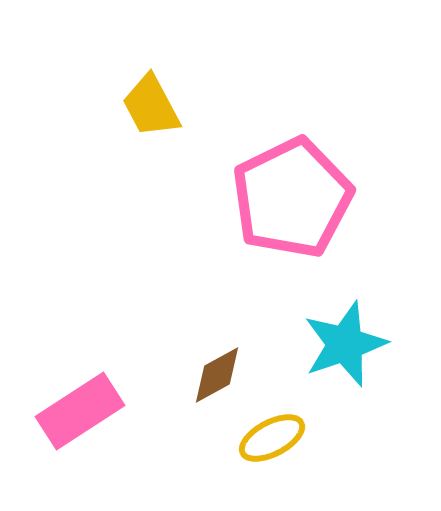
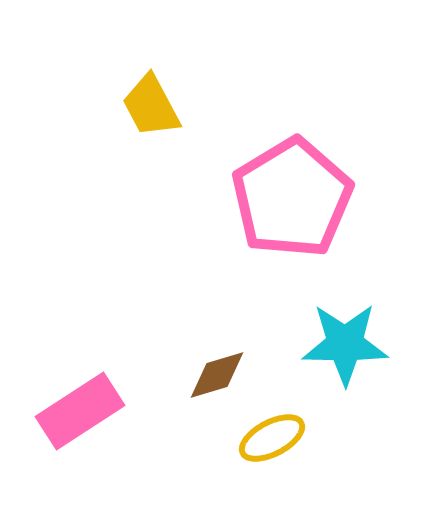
pink pentagon: rotated 5 degrees counterclockwise
cyan star: rotated 20 degrees clockwise
brown diamond: rotated 12 degrees clockwise
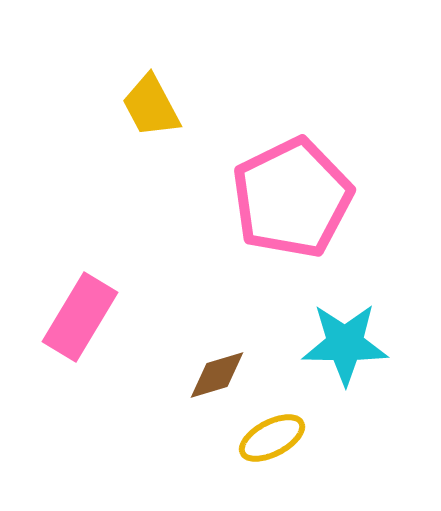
pink pentagon: rotated 5 degrees clockwise
pink rectangle: moved 94 px up; rotated 26 degrees counterclockwise
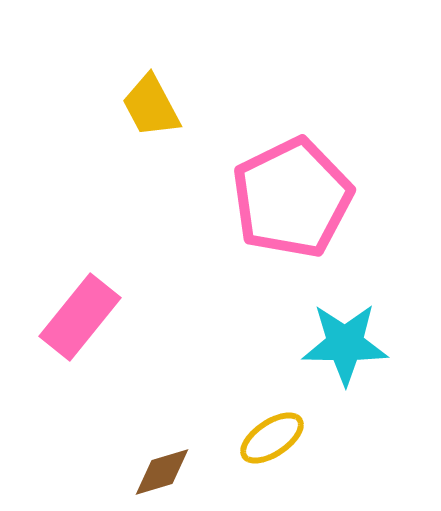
pink rectangle: rotated 8 degrees clockwise
brown diamond: moved 55 px left, 97 px down
yellow ellipse: rotated 6 degrees counterclockwise
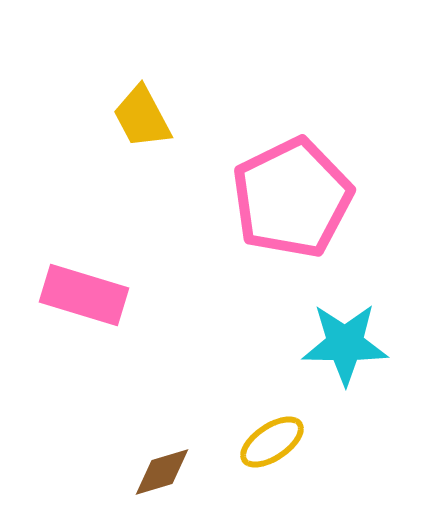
yellow trapezoid: moved 9 px left, 11 px down
pink rectangle: moved 4 px right, 22 px up; rotated 68 degrees clockwise
yellow ellipse: moved 4 px down
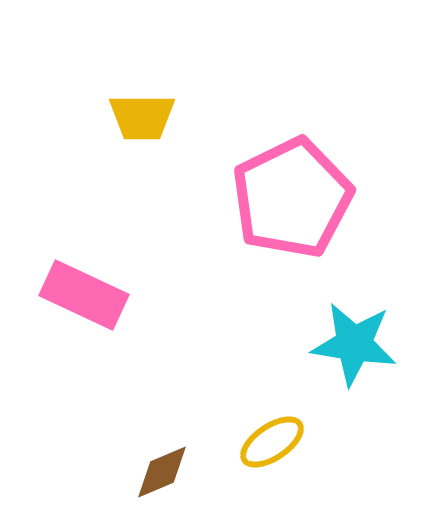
yellow trapezoid: rotated 62 degrees counterclockwise
pink rectangle: rotated 8 degrees clockwise
cyan star: moved 9 px right; rotated 8 degrees clockwise
brown diamond: rotated 6 degrees counterclockwise
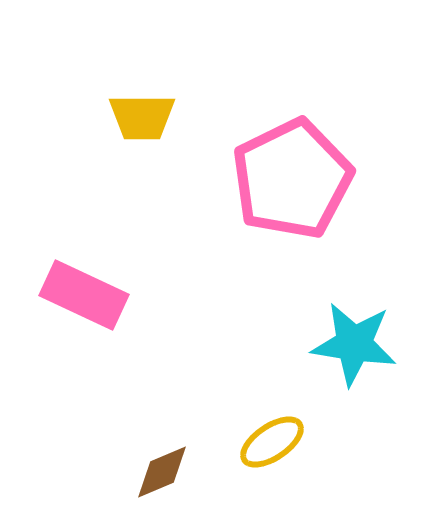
pink pentagon: moved 19 px up
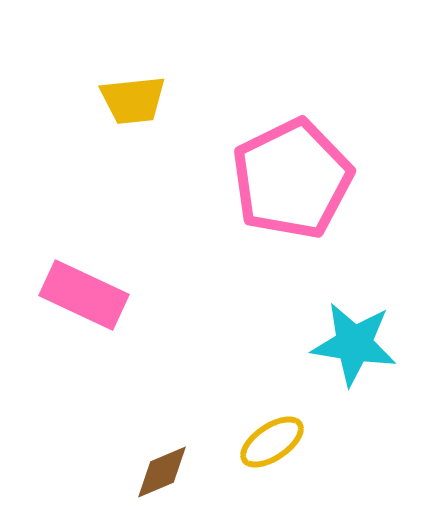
yellow trapezoid: moved 9 px left, 17 px up; rotated 6 degrees counterclockwise
